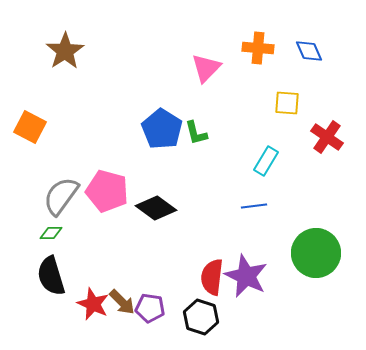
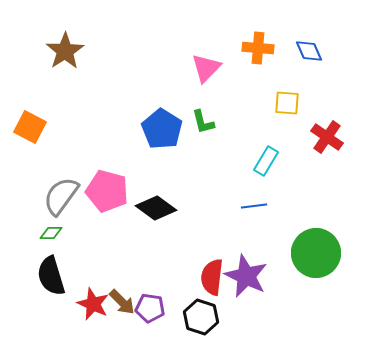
green L-shape: moved 7 px right, 11 px up
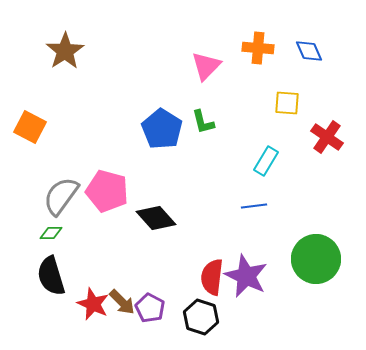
pink triangle: moved 2 px up
black diamond: moved 10 px down; rotated 12 degrees clockwise
green circle: moved 6 px down
purple pentagon: rotated 20 degrees clockwise
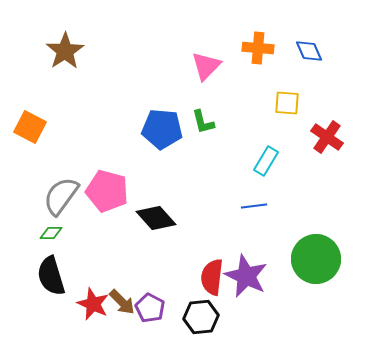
blue pentagon: rotated 27 degrees counterclockwise
black hexagon: rotated 24 degrees counterclockwise
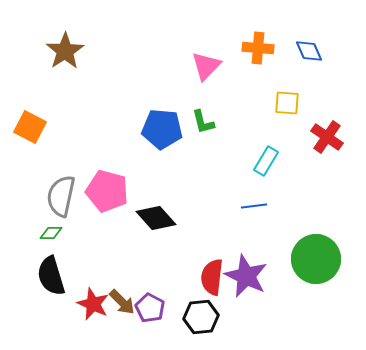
gray semicircle: rotated 24 degrees counterclockwise
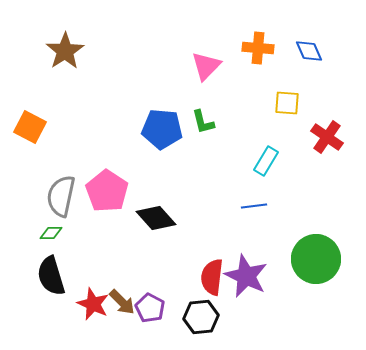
pink pentagon: rotated 18 degrees clockwise
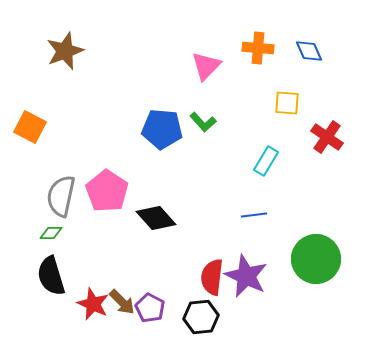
brown star: rotated 12 degrees clockwise
green L-shape: rotated 28 degrees counterclockwise
blue line: moved 9 px down
